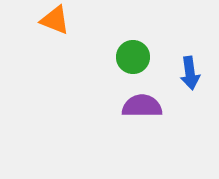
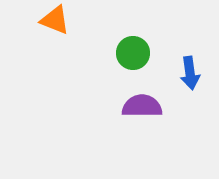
green circle: moved 4 px up
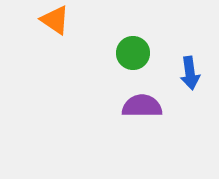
orange triangle: rotated 12 degrees clockwise
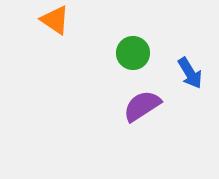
blue arrow: rotated 24 degrees counterclockwise
purple semicircle: rotated 33 degrees counterclockwise
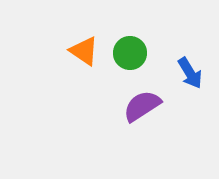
orange triangle: moved 29 px right, 31 px down
green circle: moved 3 px left
